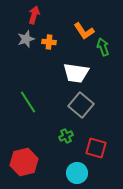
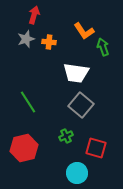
red hexagon: moved 14 px up
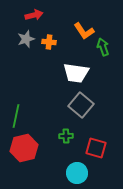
red arrow: rotated 60 degrees clockwise
green line: moved 12 px left, 14 px down; rotated 45 degrees clockwise
green cross: rotated 24 degrees clockwise
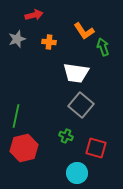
gray star: moved 9 px left
green cross: rotated 24 degrees clockwise
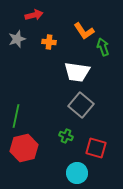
white trapezoid: moved 1 px right, 1 px up
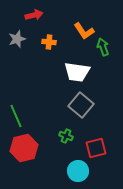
green line: rotated 35 degrees counterclockwise
red square: rotated 30 degrees counterclockwise
cyan circle: moved 1 px right, 2 px up
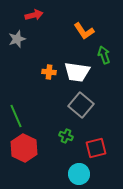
orange cross: moved 30 px down
green arrow: moved 1 px right, 8 px down
red hexagon: rotated 20 degrees counterclockwise
cyan circle: moved 1 px right, 3 px down
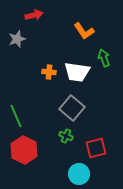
green arrow: moved 3 px down
gray square: moved 9 px left, 3 px down
red hexagon: moved 2 px down
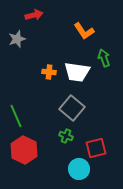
cyan circle: moved 5 px up
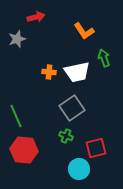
red arrow: moved 2 px right, 2 px down
white trapezoid: rotated 20 degrees counterclockwise
gray square: rotated 15 degrees clockwise
red hexagon: rotated 20 degrees counterclockwise
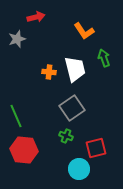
white trapezoid: moved 2 px left, 3 px up; rotated 92 degrees counterclockwise
